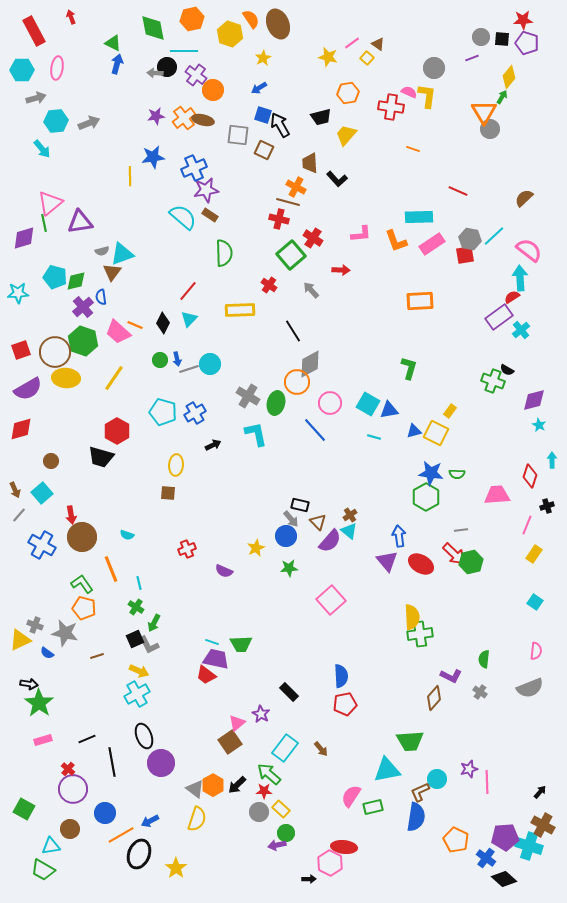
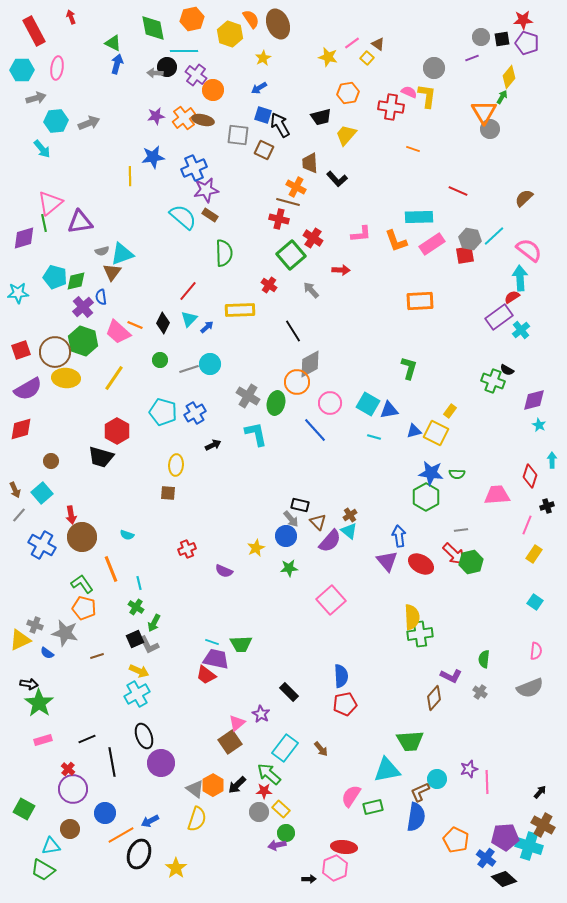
black square at (502, 39): rotated 14 degrees counterclockwise
blue arrow at (177, 359): moved 30 px right, 32 px up; rotated 120 degrees counterclockwise
pink hexagon at (330, 863): moved 5 px right, 5 px down; rotated 10 degrees clockwise
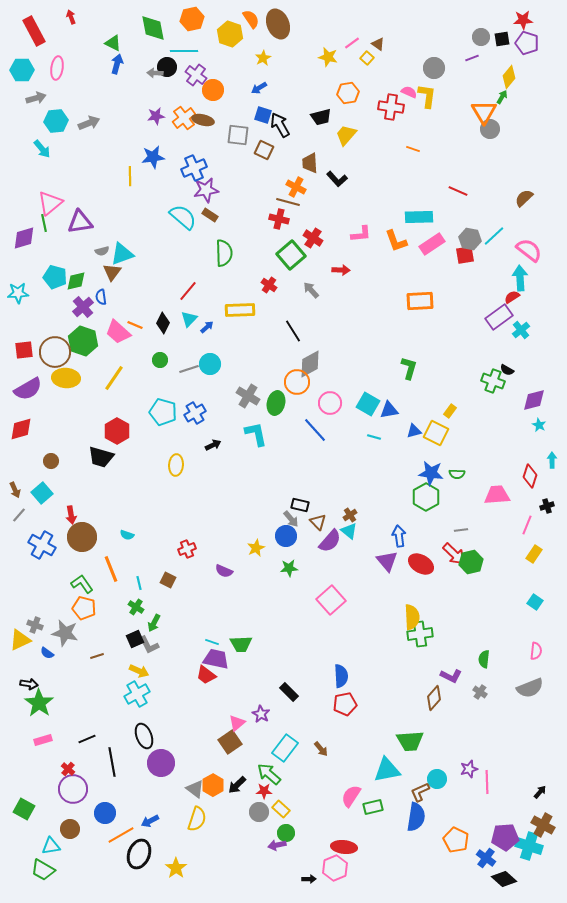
red square at (21, 350): moved 3 px right; rotated 12 degrees clockwise
brown square at (168, 493): moved 87 px down; rotated 21 degrees clockwise
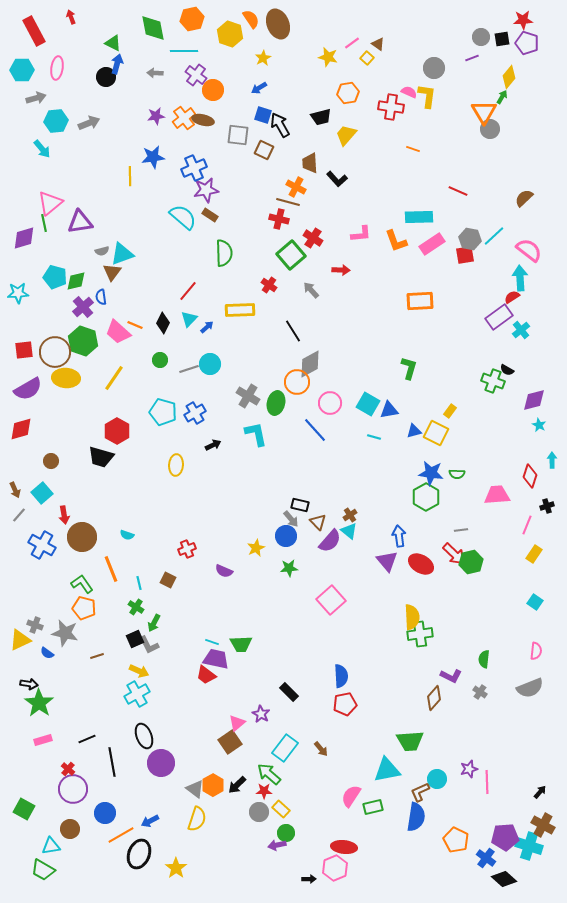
black circle at (167, 67): moved 61 px left, 10 px down
red arrow at (71, 515): moved 7 px left
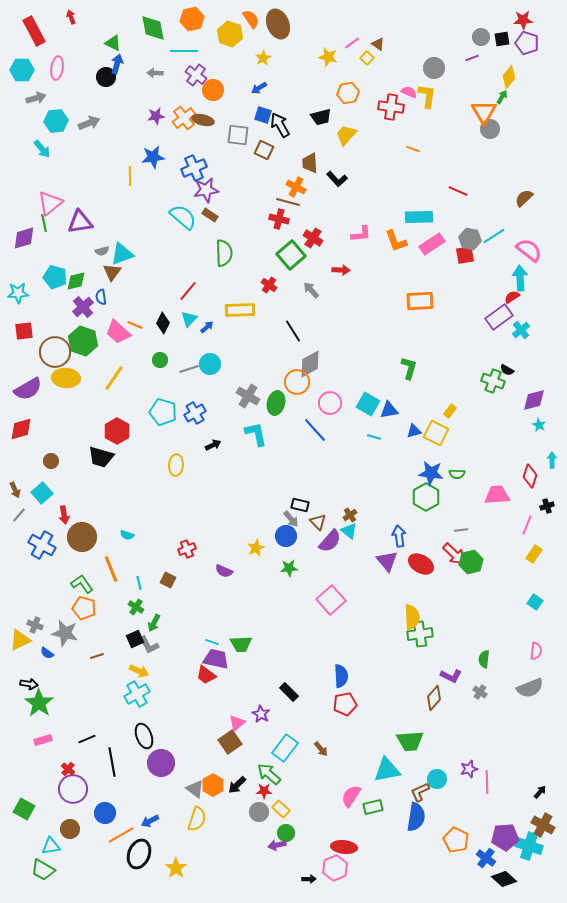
cyan line at (494, 236): rotated 10 degrees clockwise
red square at (24, 350): moved 19 px up
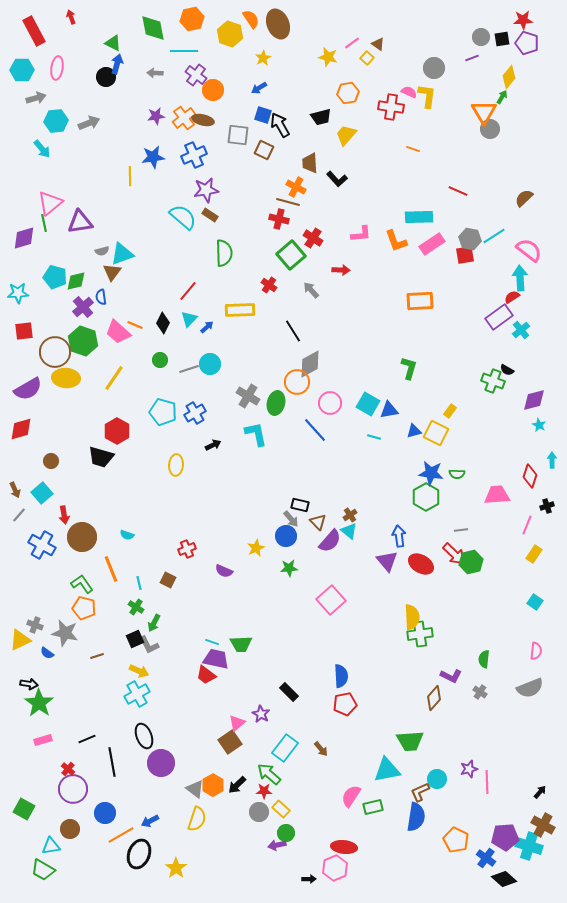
blue cross at (194, 168): moved 13 px up
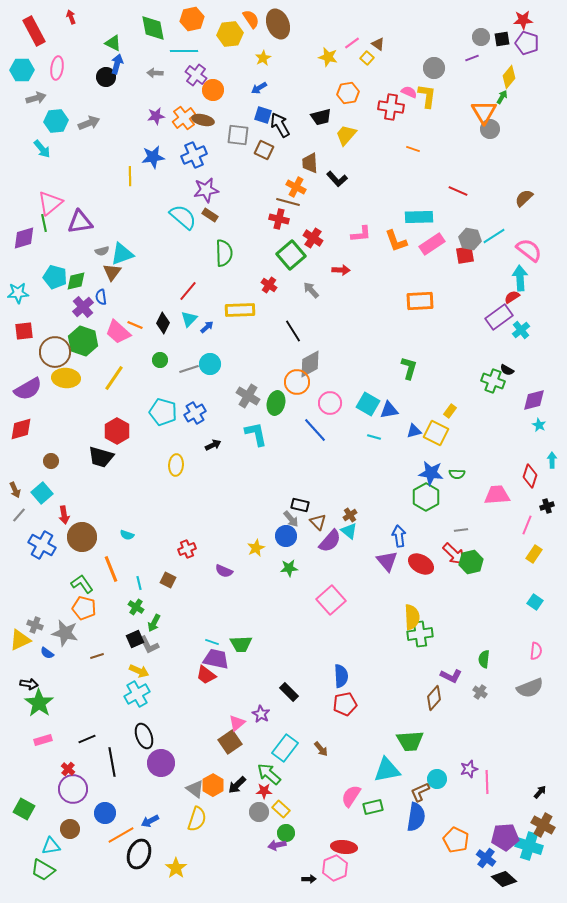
yellow hexagon at (230, 34): rotated 25 degrees counterclockwise
